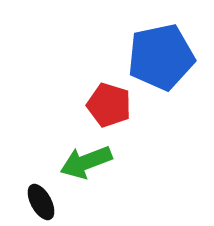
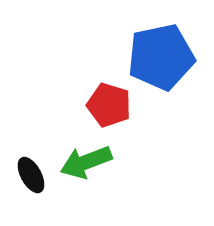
black ellipse: moved 10 px left, 27 px up
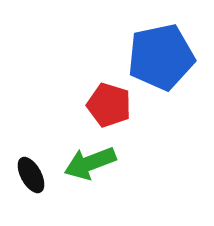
green arrow: moved 4 px right, 1 px down
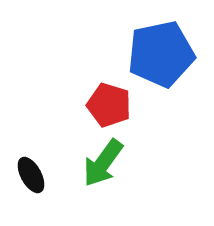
blue pentagon: moved 3 px up
green arrow: moved 13 px right; rotated 33 degrees counterclockwise
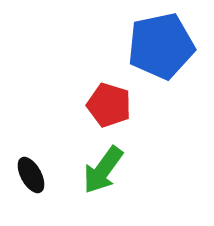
blue pentagon: moved 8 px up
green arrow: moved 7 px down
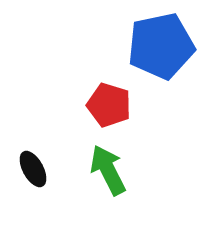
green arrow: moved 5 px right; rotated 117 degrees clockwise
black ellipse: moved 2 px right, 6 px up
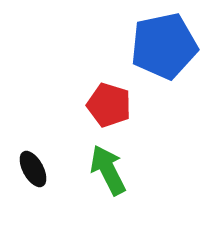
blue pentagon: moved 3 px right
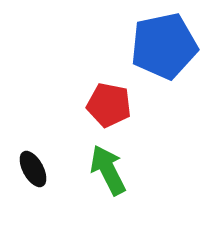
red pentagon: rotated 6 degrees counterclockwise
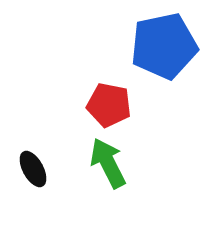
green arrow: moved 7 px up
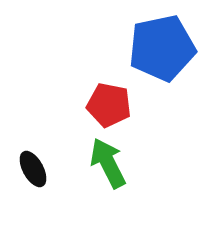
blue pentagon: moved 2 px left, 2 px down
